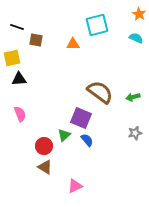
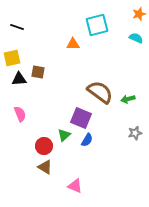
orange star: rotated 24 degrees clockwise
brown square: moved 2 px right, 32 px down
green arrow: moved 5 px left, 2 px down
blue semicircle: rotated 72 degrees clockwise
pink triangle: rotated 49 degrees clockwise
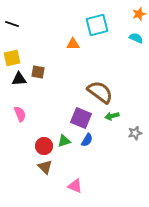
black line: moved 5 px left, 3 px up
green arrow: moved 16 px left, 17 px down
green triangle: moved 6 px down; rotated 24 degrees clockwise
brown triangle: rotated 14 degrees clockwise
